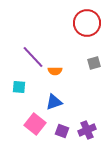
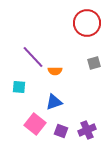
purple square: moved 1 px left
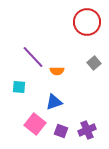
red circle: moved 1 px up
gray square: rotated 24 degrees counterclockwise
orange semicircle: moved 2 px right
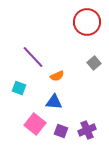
orange semicircle: moved 5 px down; rotated 24 degrees counterclockwise
cyan square: moved 1 px down; rotated 16 degrees clockwise
blue triangle: rotated 24 degrees clockwise
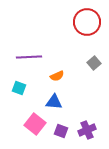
purple line: moved 4 px left; rotated 50 degrees counterclockwise
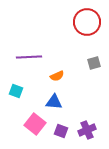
gray square: rotated 24 degrees clockwise
cyan square: moved 3 px left, 3 px down
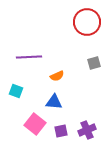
purple square: rotated 32 degrees counterclockwise
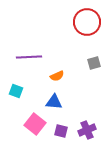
purple square: rotated 24 degrees clockwise
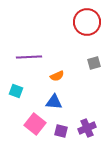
purple cross: moved 2 px up
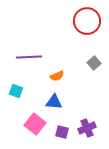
red circle: moved 1 px up
gray square: rotated 24 degrees counterclockwise
purple square: moved 1 px right, 1 px down
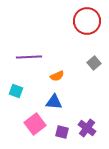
pink square: rotated 15 degrees clockwise
purple cross: rotated 30 degrees counterclockwise
